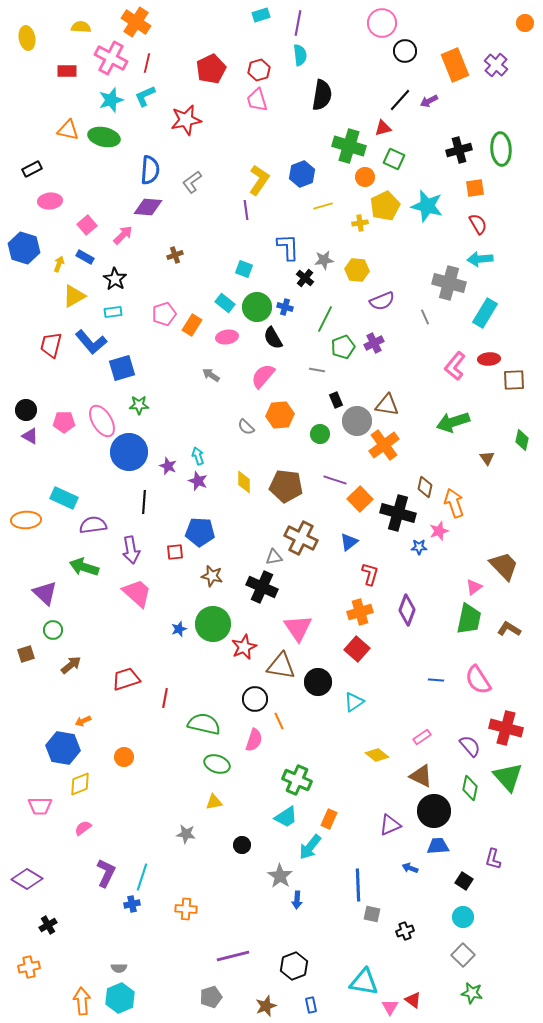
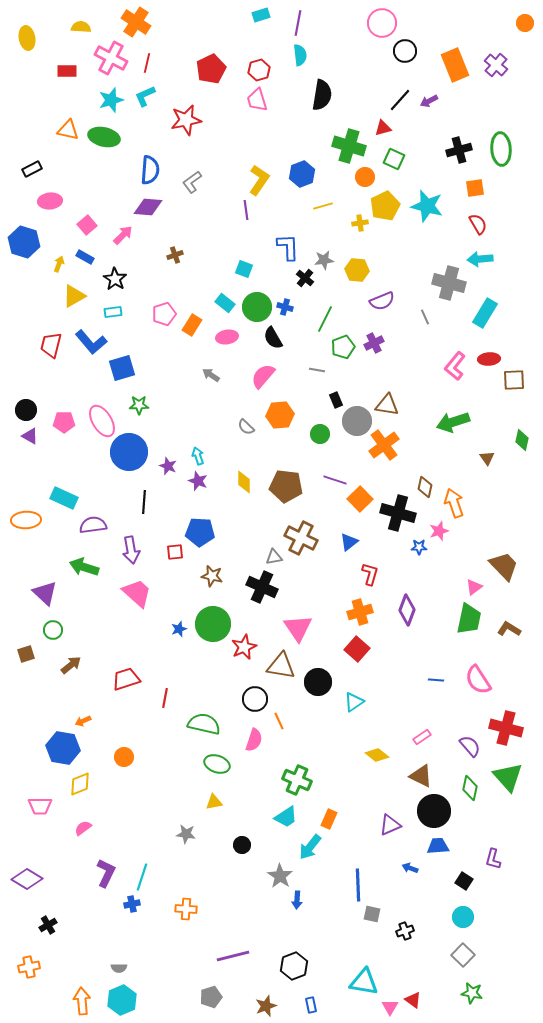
blue hexagon at (24, 248): moved 6 px up
cyan hexagon at (120, 998): moved 2 px right, 2 px down
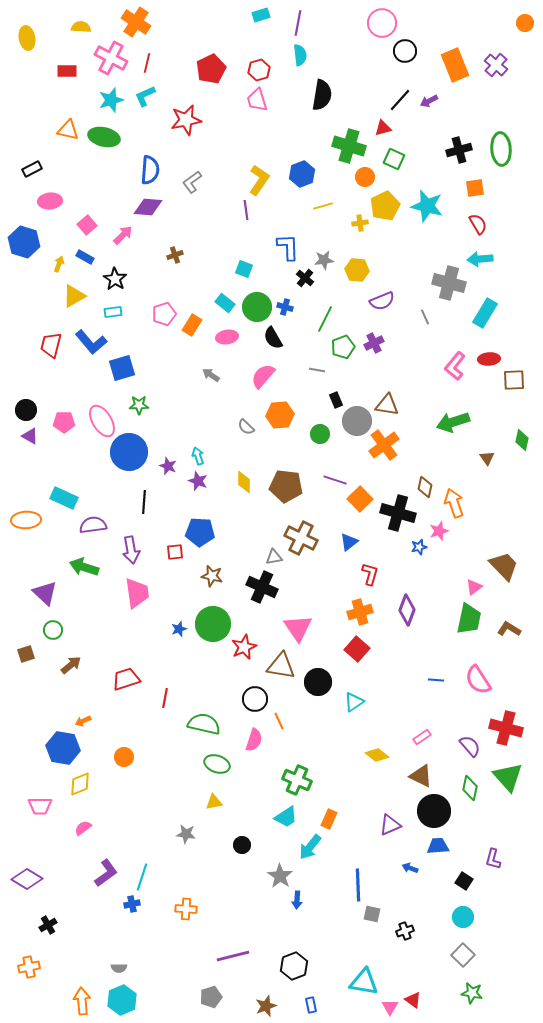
blue star at (419, 547): rotated 14 degrees counterclockwise
pink trapezoid at (137, 593): rotated 40 degrees clockwise
purple L-shape at (106, 873): rotated 28 degrees clockwise
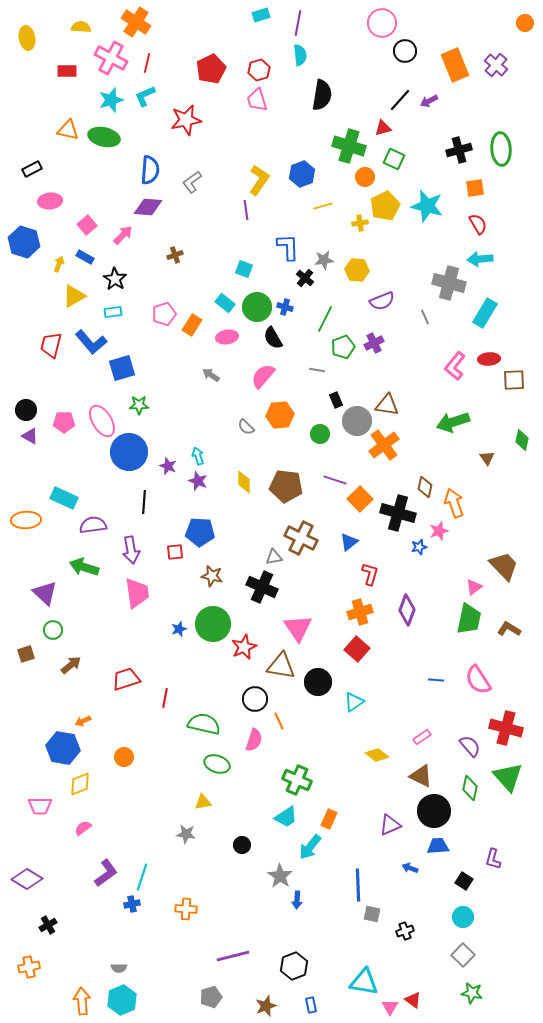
yellow triangle at (214, 802): moved 11 px left
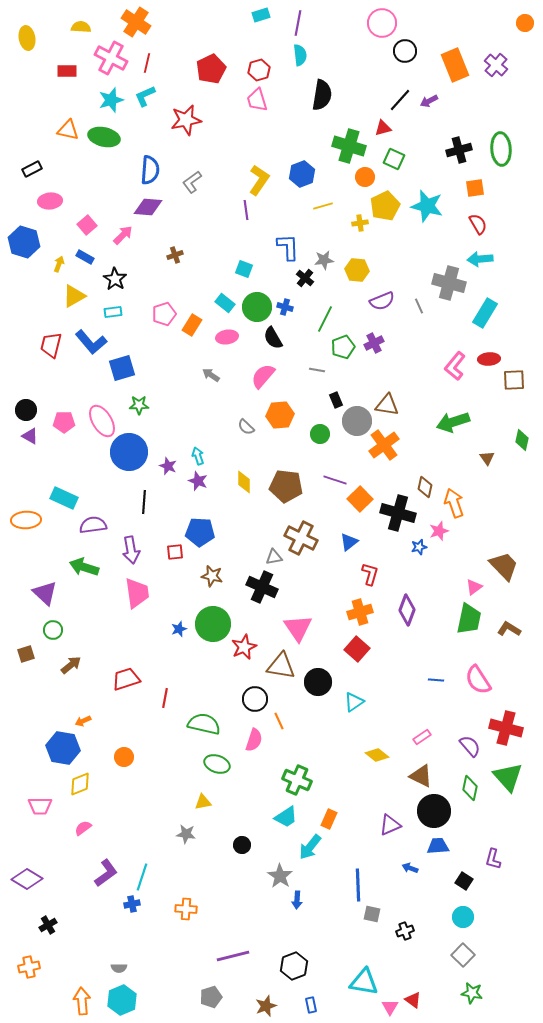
gray line at (425, 317): moved 6 px left, 11 px up
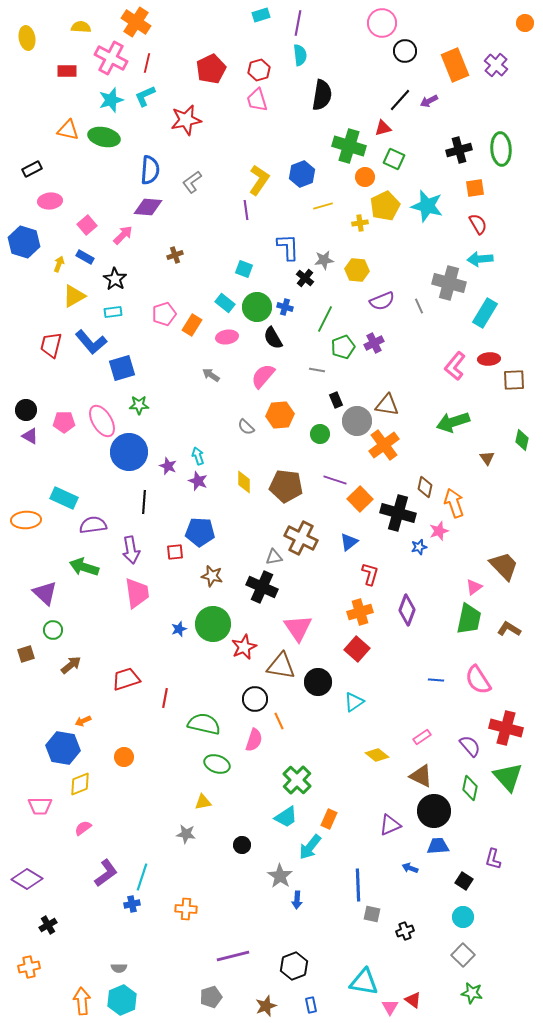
green cross at (297, 780): rotated 20 degrees clockwise
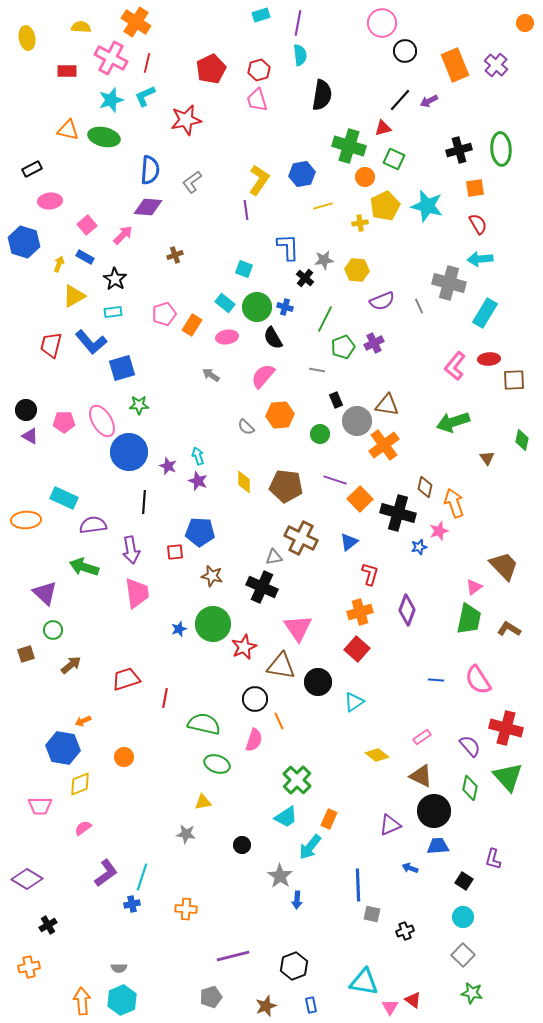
blue hexagon at (302, 174): rotated 10 degrees clockwise
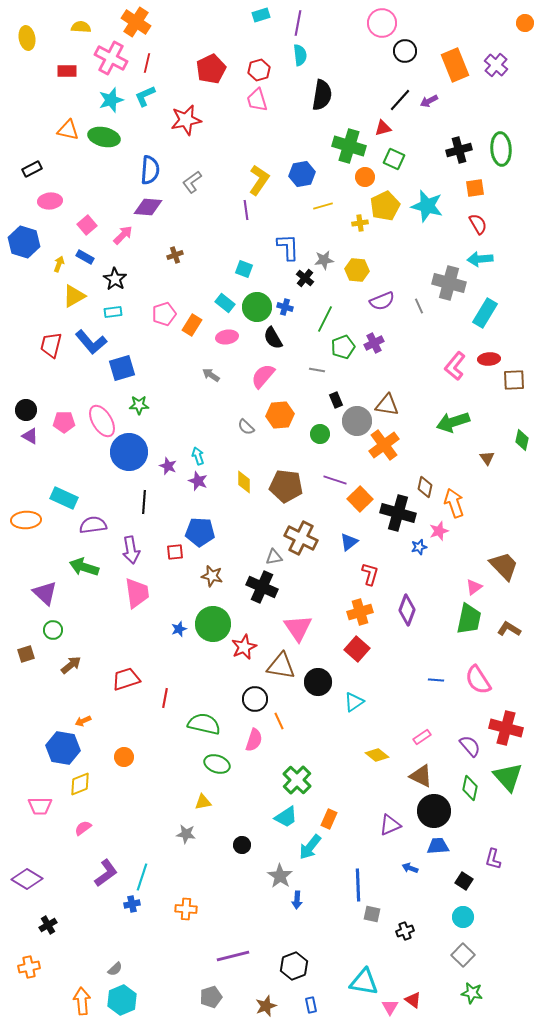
gray semicircle at (119, 968): moved 4 px left, 1 px down; rotated 42 degrees counterclockwise
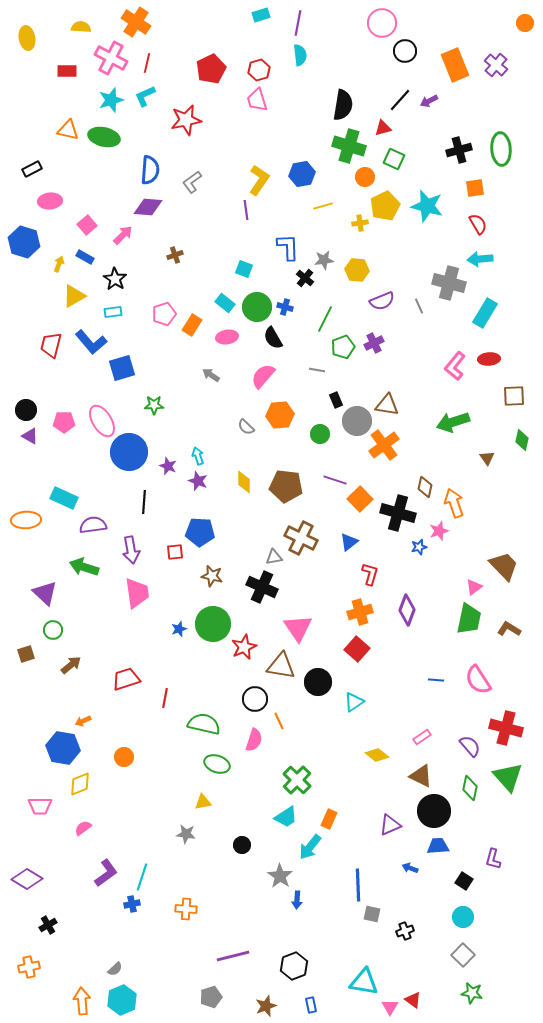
black semicircle at (322, 95): moved 21 px right, 10 px down
brown square at (514, 380): moved 16 px down
green star at (139, 405): moved 15 px right
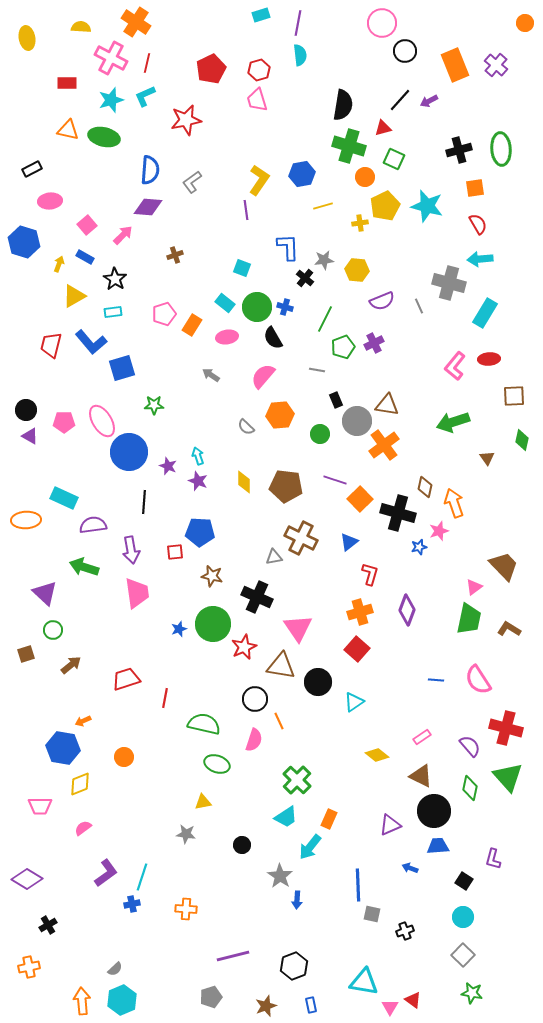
red rectangle at (67, 71): moved 12 px down
cyan square at (244, 269): moved 2 px left, 1 px up
black cross at (262, 587): moved 5 px left, 10 px down
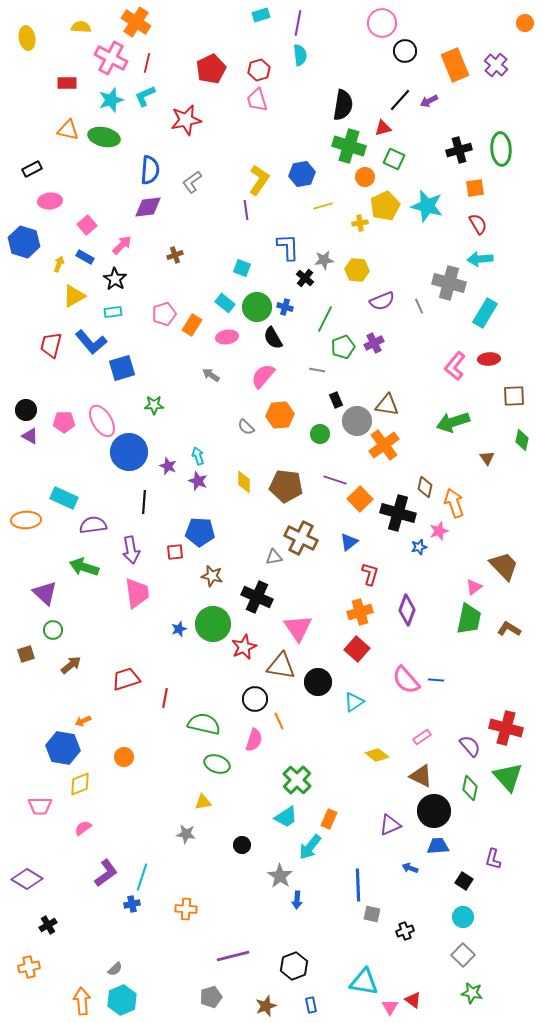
purple diamond at (148, 207): rotated 12 degrees counterclockwise
pink arrow at (123, 235): moved 1 px left, 10 px down
pink semicircle at (478, 680): moved 72 px left; rotated 8 degrees counterclockwise
